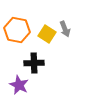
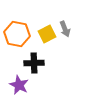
orange hexagon: moved 4 px down
yellow square: rotated 30 degrees clockwise
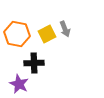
purple star: moved 1 px up
